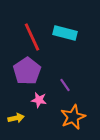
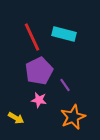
cyan rectangle: moved 1 px left, 1 px down
purple pentagon: moved 12 px right; rotated 8 degrees clockwise
yellow arrow: rotated 42 degrees clockwise
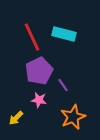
purple line: moved 2 px left
yellow arrow: rotated 105 degrees clockwise
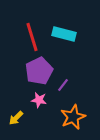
red line: rotated 8 degrees clockwise
purple line: rotated 72 degrees clockwise
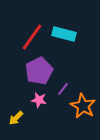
red line: rotated 52 degrees clockwise
purple line: moved 4 px down
orange star: moved 10 px right, 11 px up; rotated 20 degrees counterclockwise
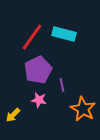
purple pentagon: moved 1 px left, 1 px up
purple line: moved 1 px left, 4 px up; rotated 48 degrees counterclockwise
orange star: moved 3 px down
yellow arrow: moved 3 px left, 3 px up
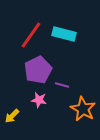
red line: moved 1 px left, 2 px up
purple line: rotated 64 degrees counterclockwise
yellow arrow: moved 1 px left, 1 px down
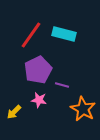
yellow arrow: moved 2 px right, 4 px up
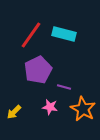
purple line: moved 2 px right, 2 px down
pink star: moved 11 px right, 7 px down
